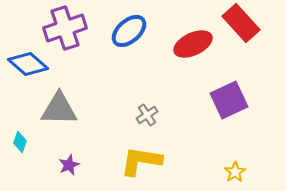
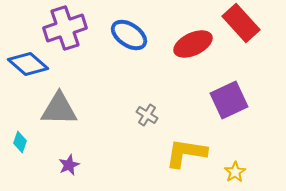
blue ellipse: moved 4 px down; rotated 75 degrees clockwise
gray cross: rotated 25 degrees counterclockwise
yellow L-shape: moved 45 px right, 8 px up
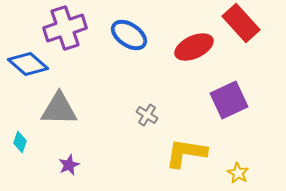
red ellipse: moved 1 px right, 3 px down
yellow star: moved 3 px right, 1 px down; rotated 10 degrees counterclockwise
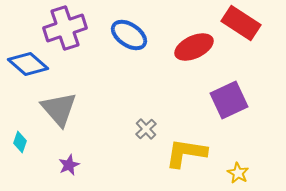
red rectangle: rotated 15 degrees counterclockwise
gray triangle: rotated 48 degrees clockwise
gray cross: moved 1 px left, 14 px down; rotated 15 degrees clockwise
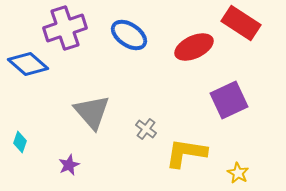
gray triangle: moved 33 px right, 3 px down
gray cross: rotated 10 degrees counterclockwise
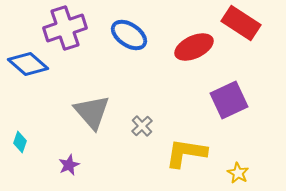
gray cross: moved 4 px left, 3 px up; rotated 10 degrees clockwise
